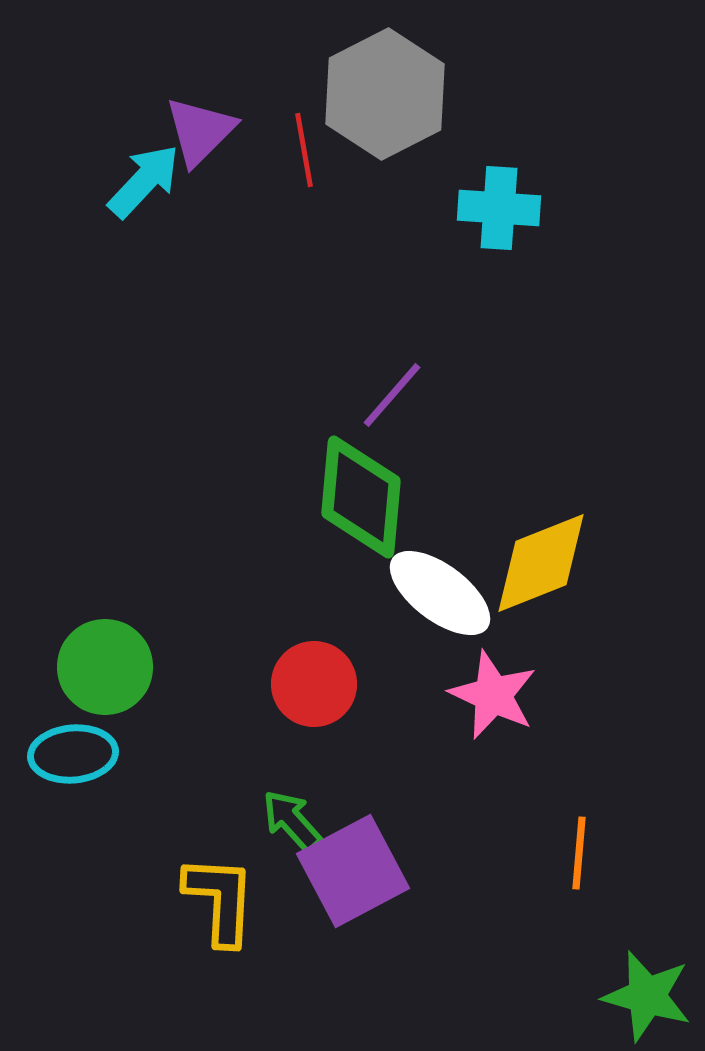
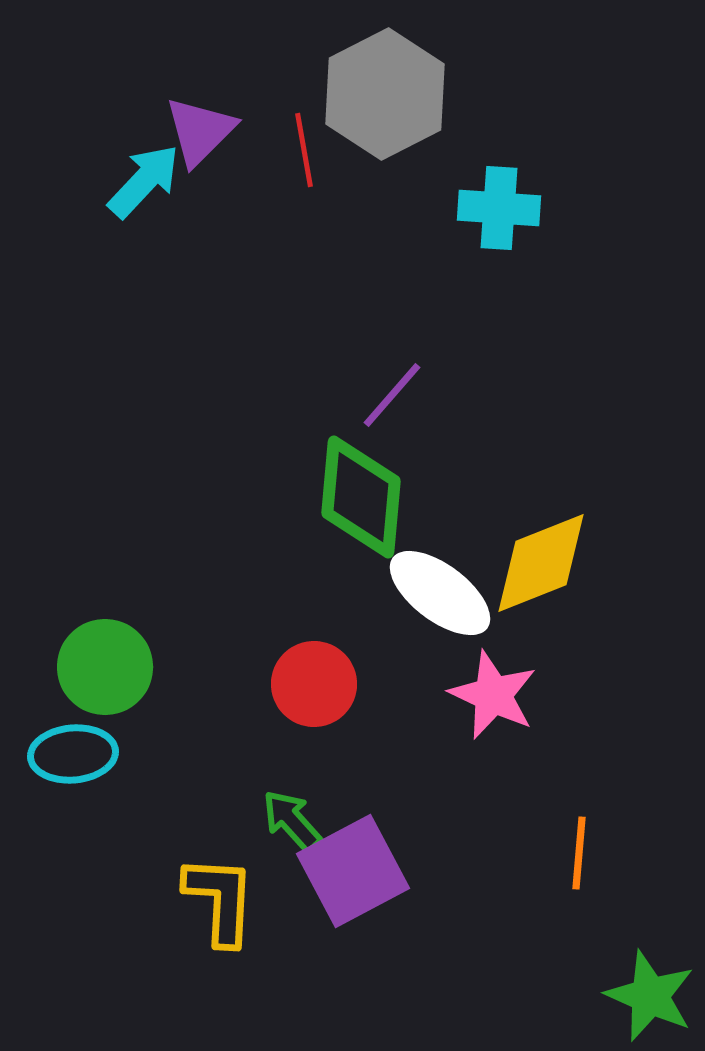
green star: moved 3 px right; rotated 8 degrees clockwise
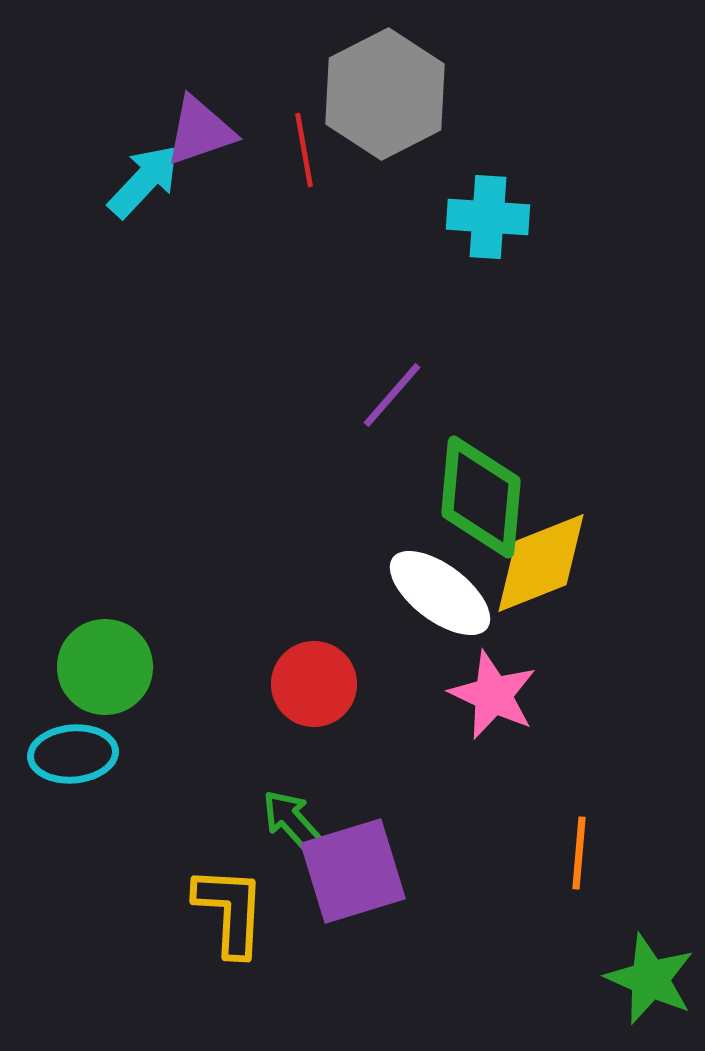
purple triangle: rotated 26 degrees clockwise
cyan cross: moved 11 px left, 9 px down
green diamond: moved 120 px right
purple square: rotated 11 degrees clockwise
yellow L-shape: moved 10 px right, 11 px down
green star: moved 17 px up
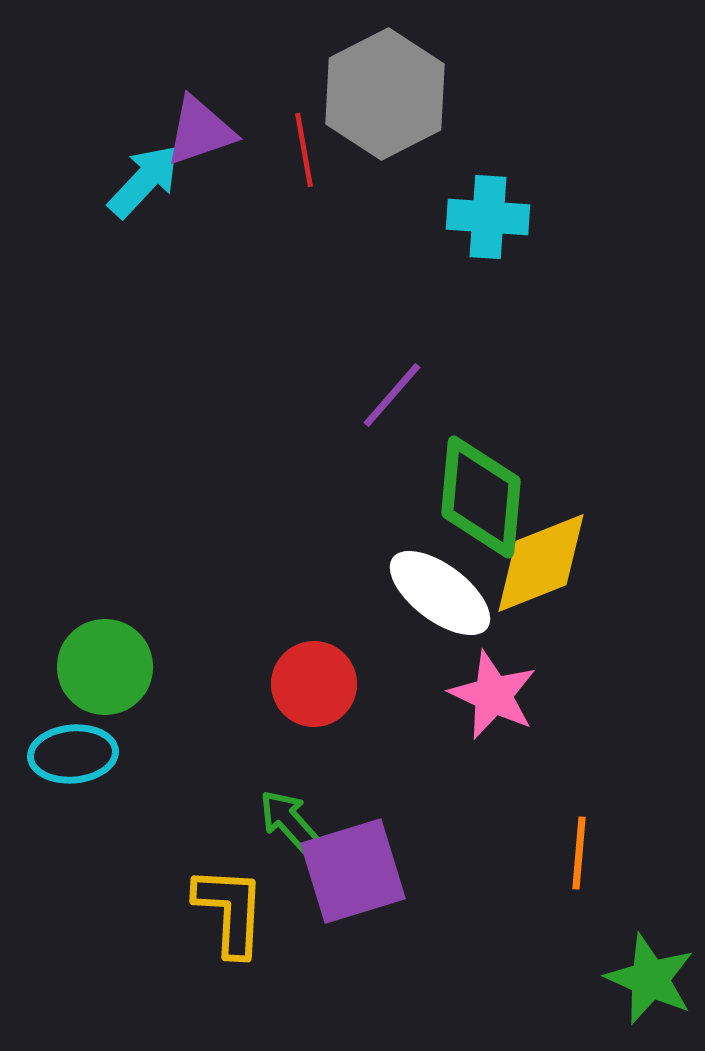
green arrow: moved 3 px left
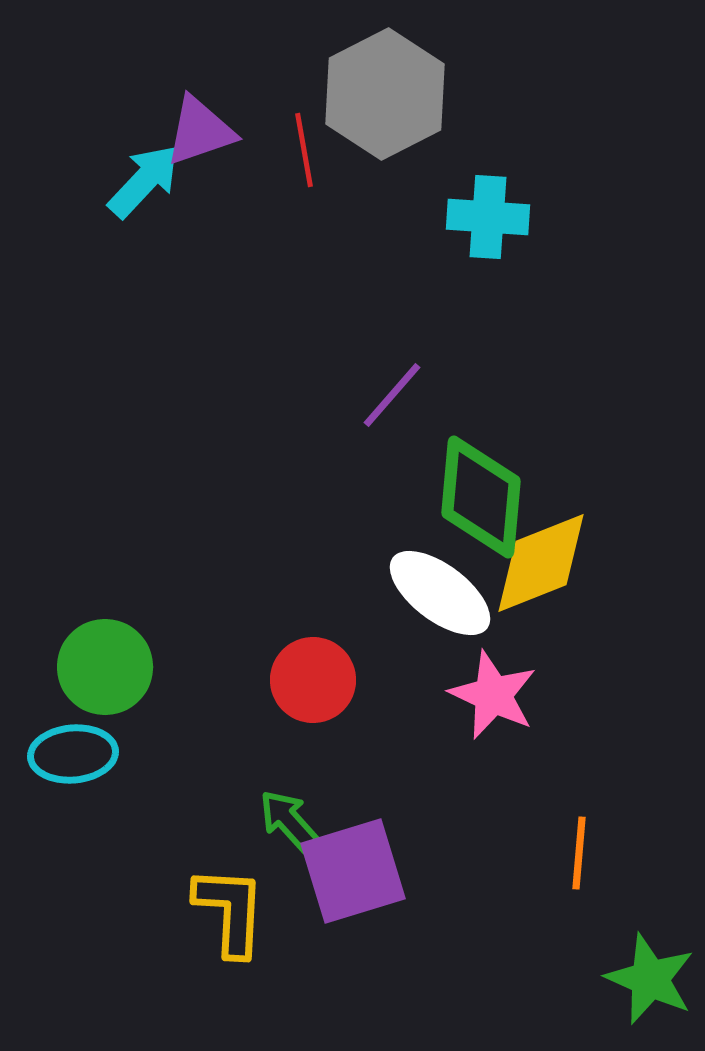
red circle: moved 1 px left, 4 px up
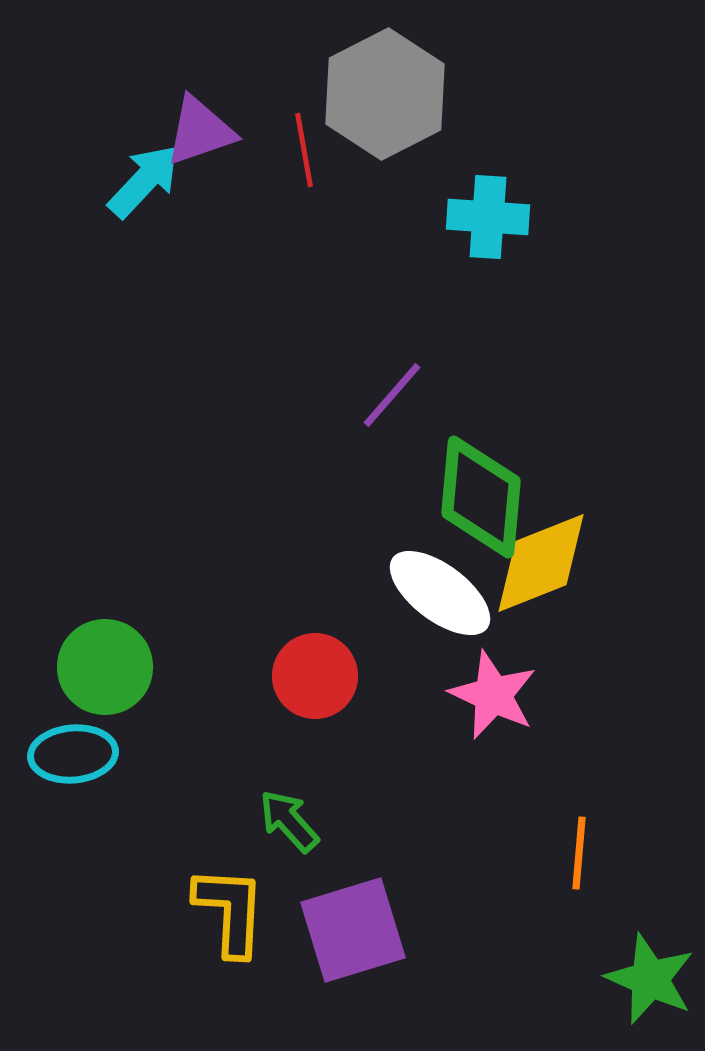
red circle: moved 2 px right, 4 px up
purple square: moved 59 px down
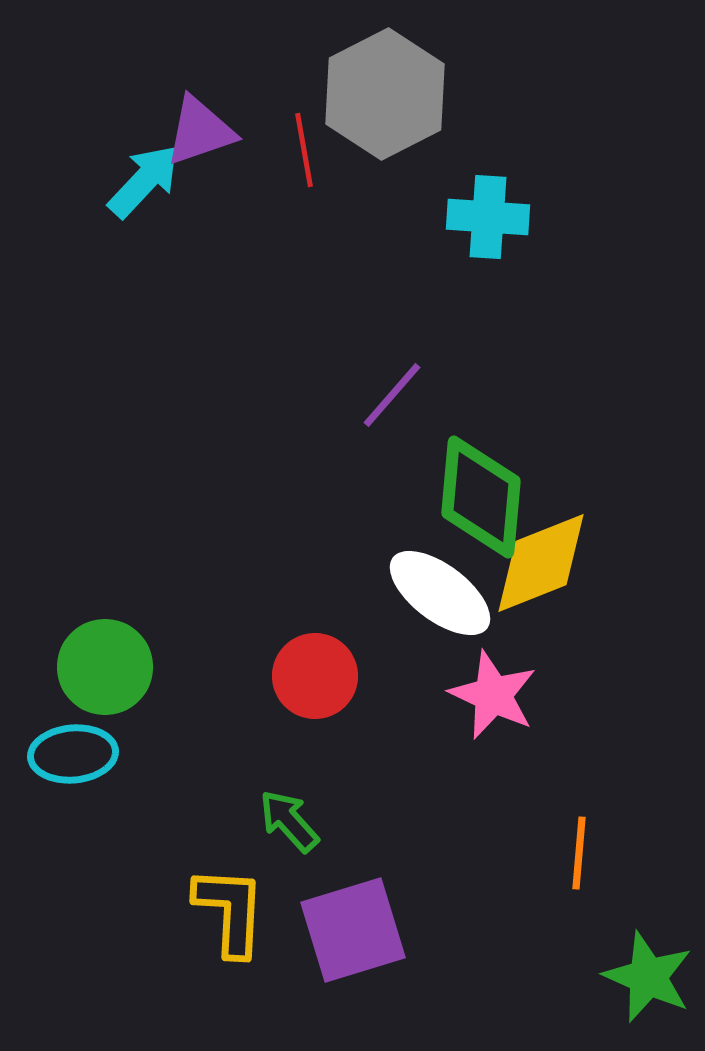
green star: moved 2 px left, 2 px up
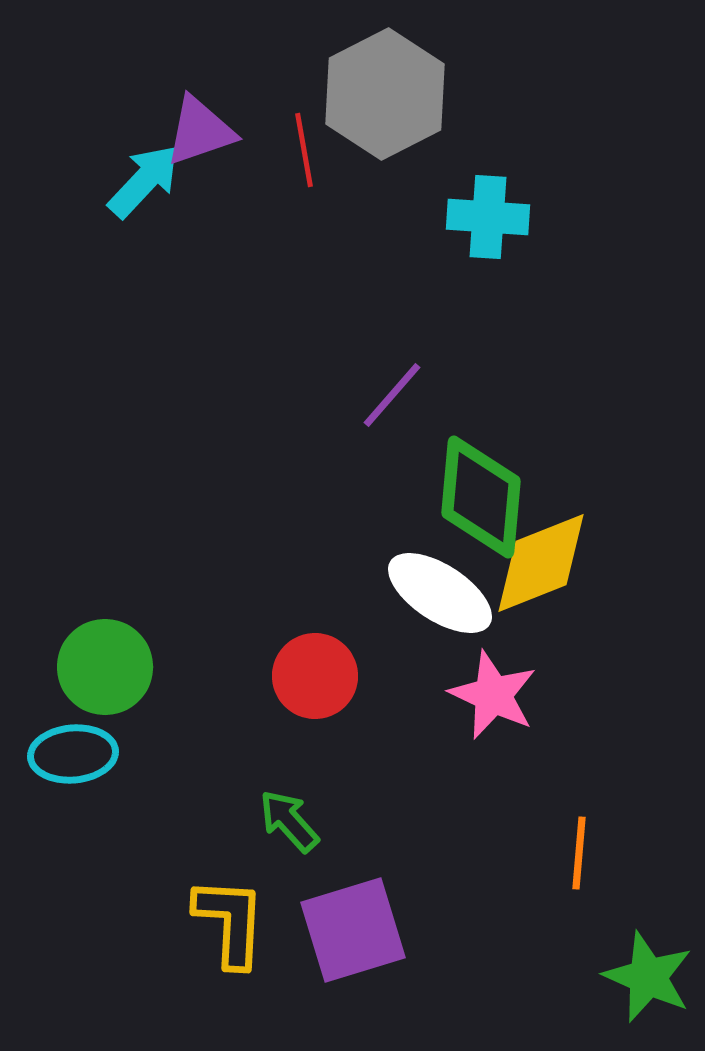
white ellipse: rotated 4 degrees counterclockwise
yellow L-shape: moved 11 px down
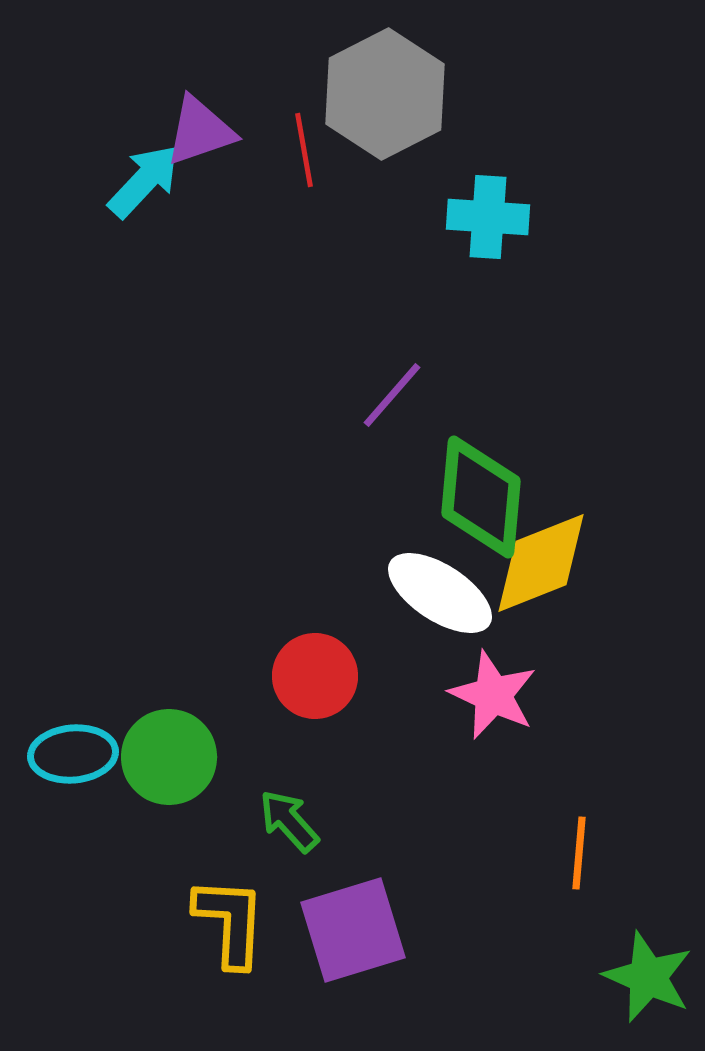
green circle: moved 64 px right, 90 px down
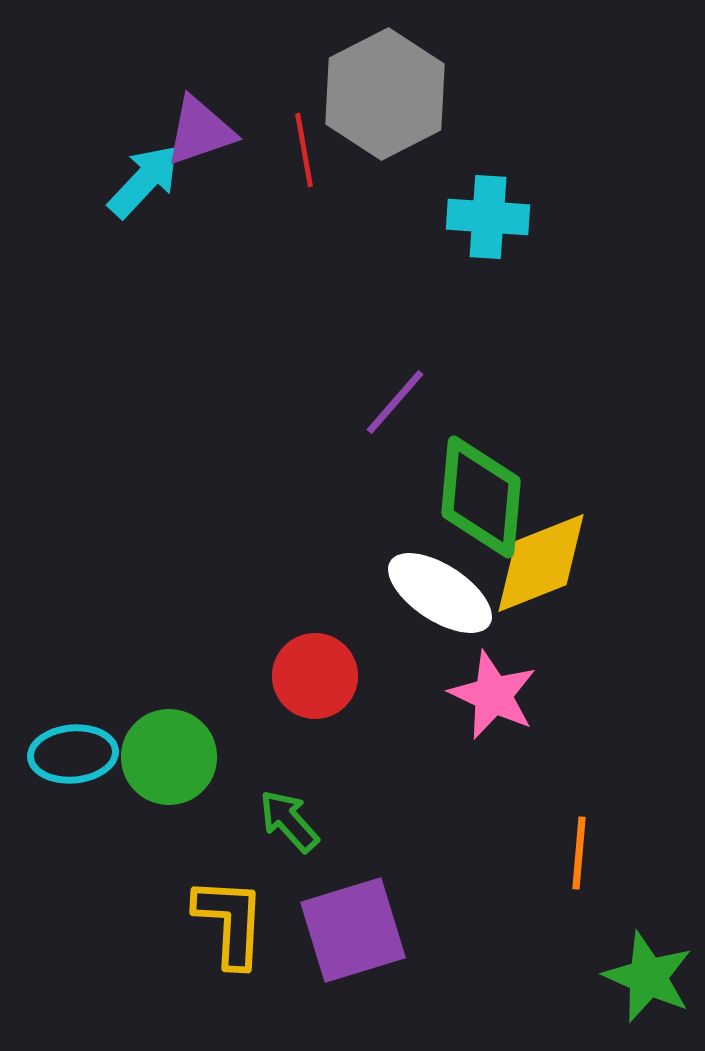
purple line: moved 3 px right, 7 px down
